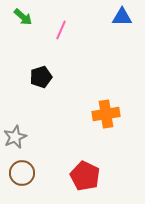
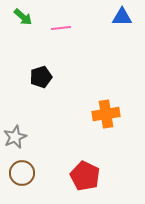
pink line: moved 2 px up; rotated 60 degrees clockwise
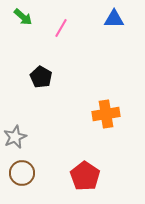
blue triangle: moved 8 px left, 2 px down
pink line: rotated 54 degrees counterclockwise
black pentagon: rotated 25 degrees counterclockwise
red pentagon: rotated 8 degrees clockwise
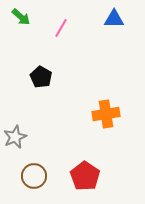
green arrow: moved 2 px left
brown circle: moved 12 px right, 3 px down
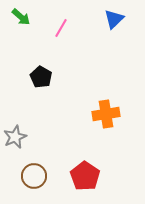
blue triangle: rotated 45 degrees counterclockwise
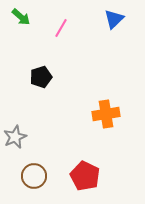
black pentagon: rotated 25 degrees clockwise
red pentagon: rotated 8 degrees counterclockwise
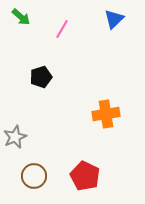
pink line: moved 1 px right, 1 px down
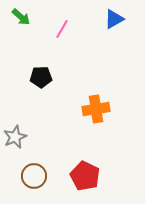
blue triangle: rotated 15 degrees clockwise
black pentagon: rotated 15 degrees clockwise
orange cross: moved 10 px left, 5 px up
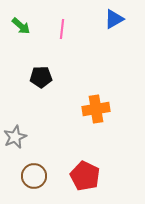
green arrow: moved 9 px down
pink line: rotated 24 degrees counterclockwise
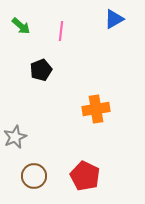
pink line: moved 1 px left, 2 px down
black pentagon: moved 7 px up; rotated 20 degrees counterclockwise
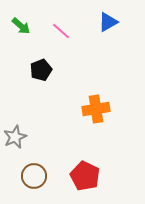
blue triangle: moved 6 px left, 3 px down
pink line: rotated 54 degrees counterclockwise
